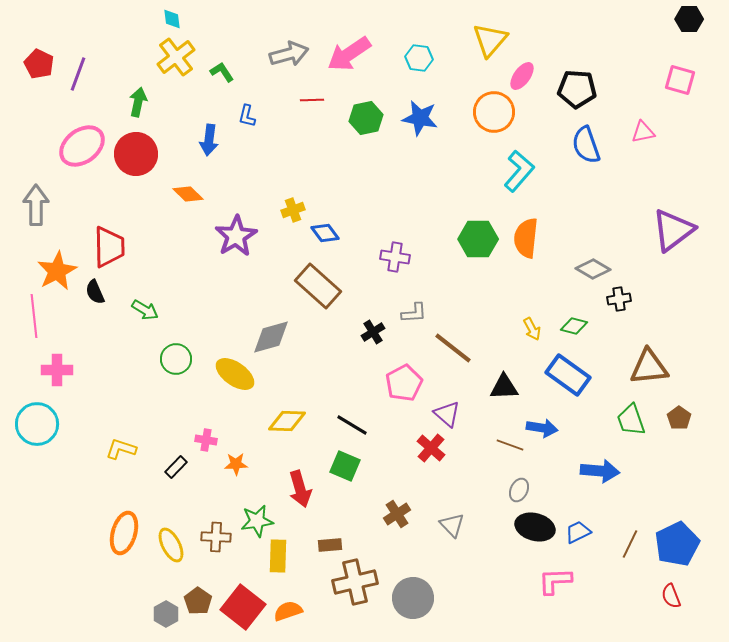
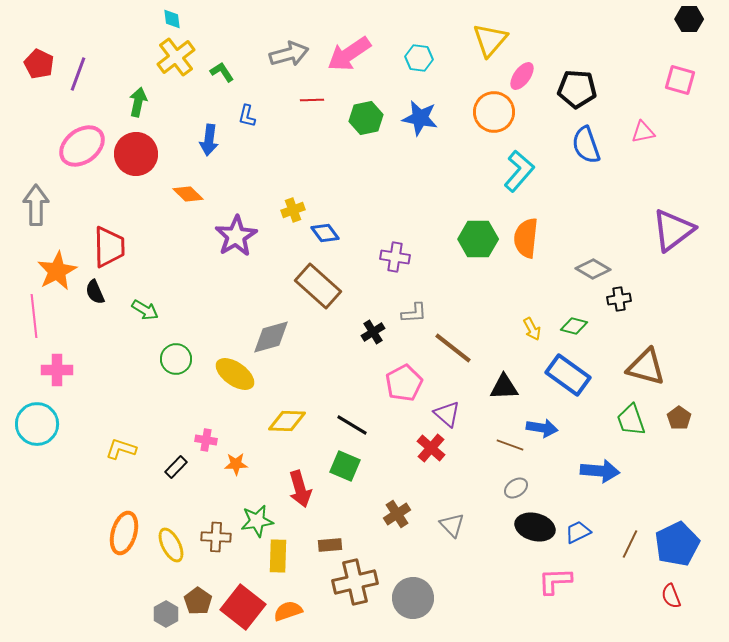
brown triangle at (649, 367): moved 3 px left; rotated 21 degrees clockwise
gray ellipse at (519, 490): moved 3 px left, 2 px up; rotated 30 degrees clockwise
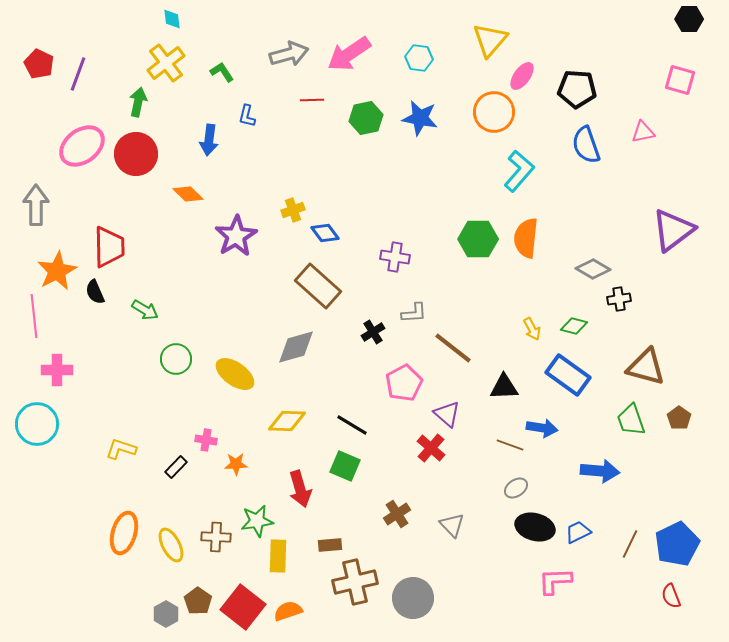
yellow cross at (176, 57): moved 10 px left, 6 px down
gray diamond at (271, 337): moved 25 px right, 10 px down
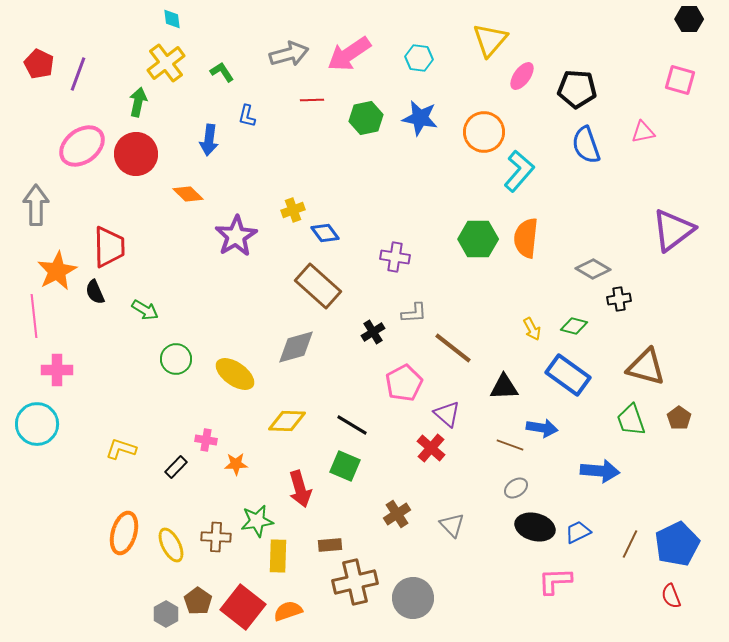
orange circle at (494, 112): moved 10 px left, 20 px down
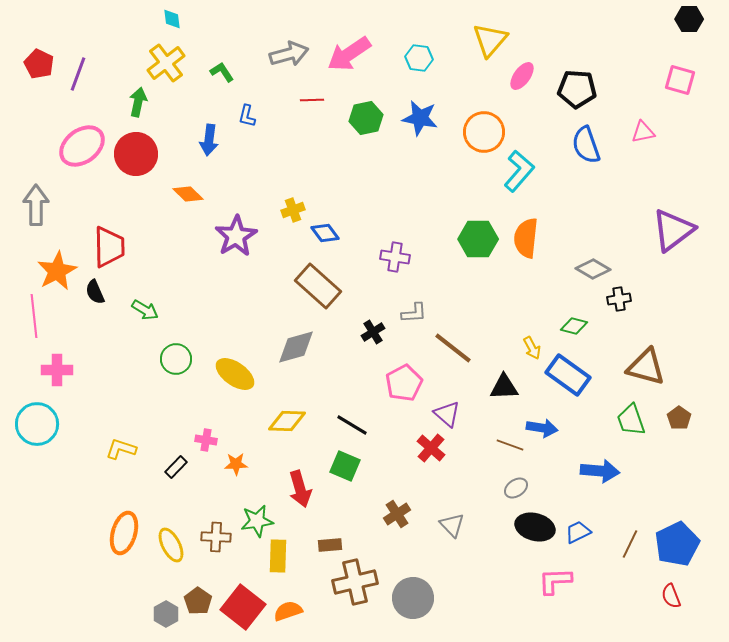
yellow arrow at (532, 329): moved 19 px down
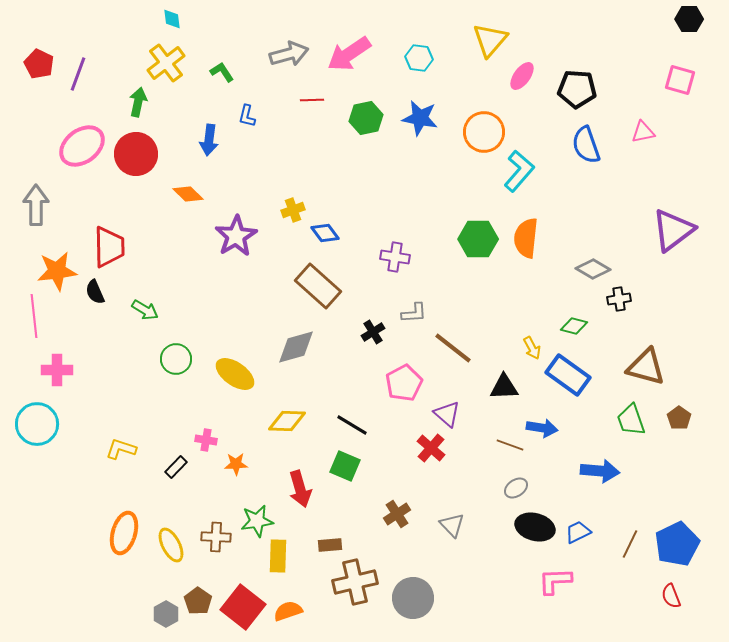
orange star at (57, 271): rotated 21 degrees clockwise
